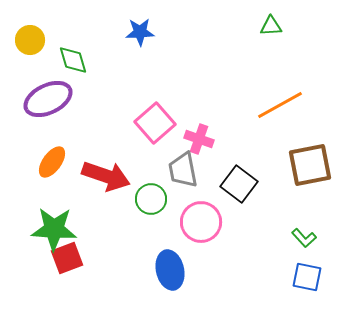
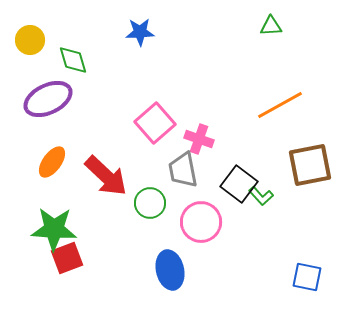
red arrow: rotated 24 degrees clockwise
green circle: moved 1 px left, 4 px down
green L-shape: moved 43 px left, 42 px up
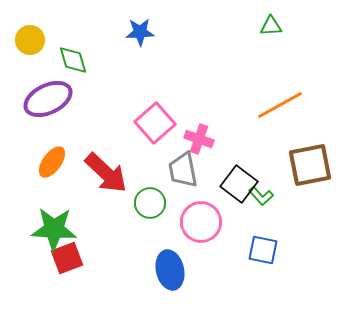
red arrow: moved 3 px up
blue square: moved 44 px left, 27 px up
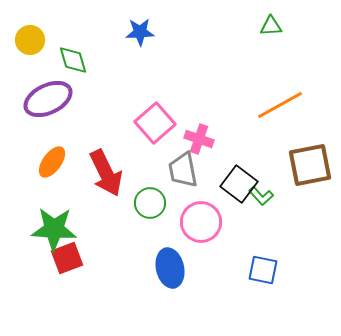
red arrow: rotated 21 degrees clockwise
blue square: moved 20 px down
blue ellipse: moved 2 px up
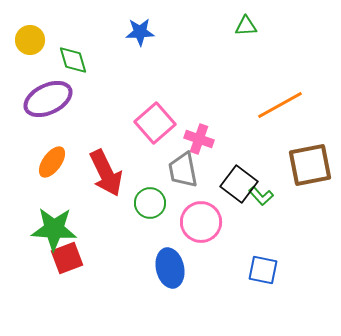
green triangle: moved 25 px left
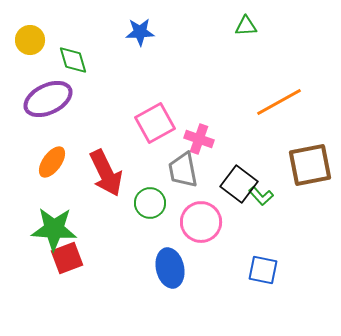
orange line: moved 1 px left, 3 px up
pink square: rotated 12 degrees clockwise
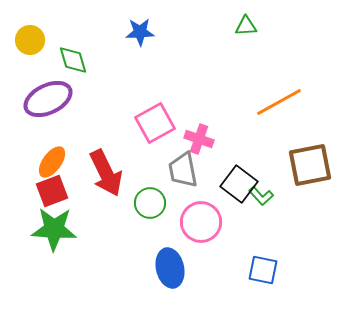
red square: moved 15 px left, 67 px up
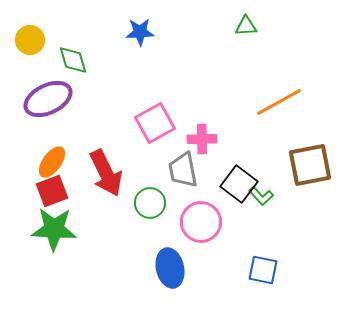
pink cross: moved 3 px right; rotated 20 degrees counterclockwise
